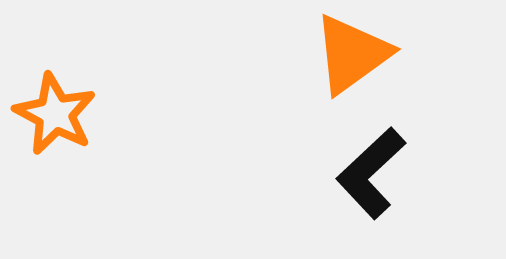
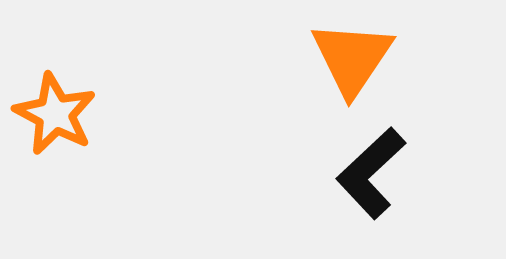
orange triangle: moved 4 px down; rotated 20 degrees counterclockwise
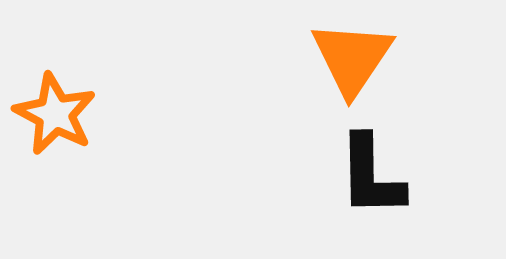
black L-shape: moved 3 px down; rotated 48 degrees counterclockwise
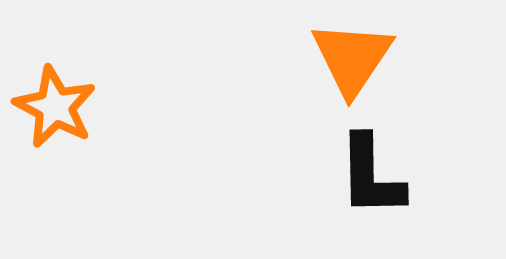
orange star: moved 7 px up
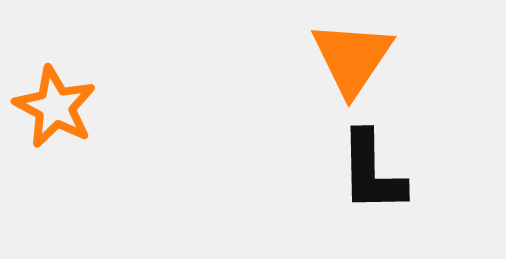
black L-shape: moved 1 px right, 4 px up
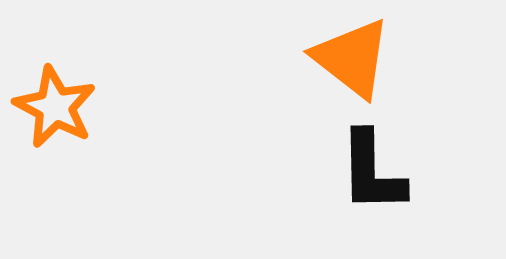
orange triangle: rotated 26 degrees counterclockwise
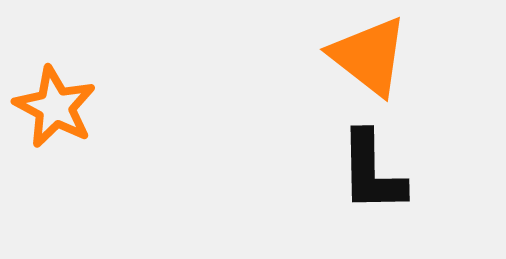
orange triangle: moved 17 px right, 2 px up
